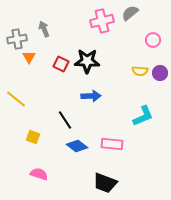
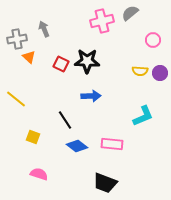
orange triangle: rotated 16 degrees counterclockwise
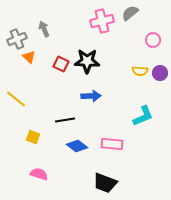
gray cross: rotated 12 degrees counterclockwise
black line: rotated 66 degrees counterclockwise
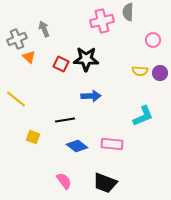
gray semicircle: moved 2 px left, 1 px up; rotated 48 degrees counterclockwise
black star: moved 1 px left, 2 px up
pink semicircle: moved 25 px right, 7 px down; rotated 36 degrees clockwise
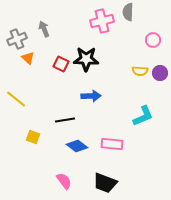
orange triangle: moved 1 px left, 1 px down
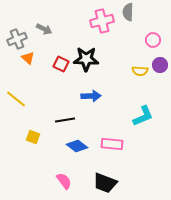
gray arrow: rotated 140 degrees clockwise
purple circle: moved 8 px up
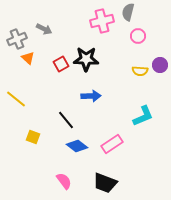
gray semicircle: rotated 12 degrees clockwise
pink circle: moved 15 px left, 4 px up
red square: rotated 35 degrees clockwise
black line: moved 1 px right; rotated 60 degrees clockwise
pink rectangle: rotated 40 degrees counterclockwise
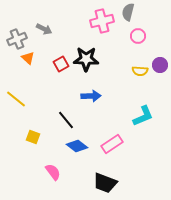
pink semicircle: moved 11 px left, 9 px up
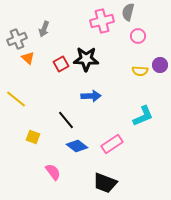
gray arrow: rotated 84 degrees clockwise
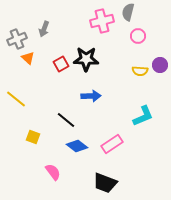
black line: rotated 12 degrees counterclockwise
